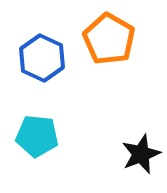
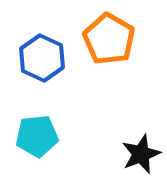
cyan pentagon: rotated 12 degrees counterclockwise
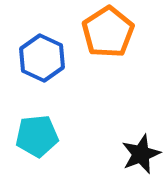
orange pentagon: moved 1 px left, 7 px up; rotated 9 degrees clockwise
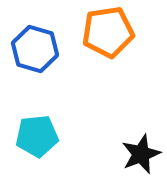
orange pentagon: rotated 24 degrees clockwise
blue hexagon: moved 7 px left, 9 px up; rotated 9 degrees counterclockwise
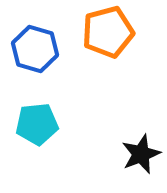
orange pentagon: rotated 6 degrees counterclockwise
cyan pentagon: moved 12 px up
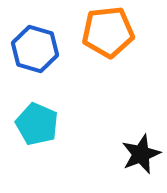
orange pentagon: rotated 9 degrees clockwise
cyan pentagon: rotated 30 degrees clockwise
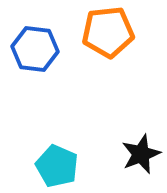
blue hexagon: rotated 9 degrees counterclockwise
cyan pentagon: moved 20 px right, 42 px down
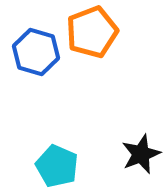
orange pentagon: moved 16 px left; rotated 15 degrees counterclockwise
blue hexagon: moved 1 px right, 3 px down; rotated 9 degrees clockwise
